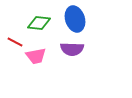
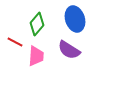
green diamond: moved 2 px left, 1 px down; rotated 55 degrees counterclockwise
purple semicircle: moved 3 px left, 1 px down; rotated 30 degrees clockwise
pink trapezoid: rotated 75 degrees counterclockwise
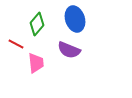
red line: moved 1 px right, 2 px down
purple semicircle: rotated 10 degrees counterclockwise
pink trapezoid: moved 7 px down; rotated 10 degrees counterclockwise
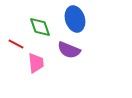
green diamond: moved 3 px right, 3 px down; rotated 60 degrees counterclockwise
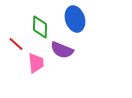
green diamond: rotated 20 degrees clockwise
red line: rotated 14 degrees clockwise
purple semicircle: moved 7 px left
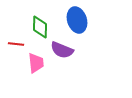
blue ellipse: moved 2 px right, 1 px down
red line: rotated 35 degrees counterclockwise
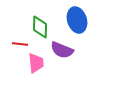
red line: moved 4 px right
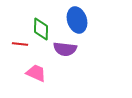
green diamond: moved 1 px right, 2 px down
purple semicircle: moved 3 px right, 1 px up; rotated 15 degrees counterclockwise
pink trapezoid: moved 10 px down; rotated 60 degrees counterclockwise
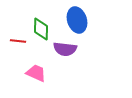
red line: moved 2 px left, 3 px up
